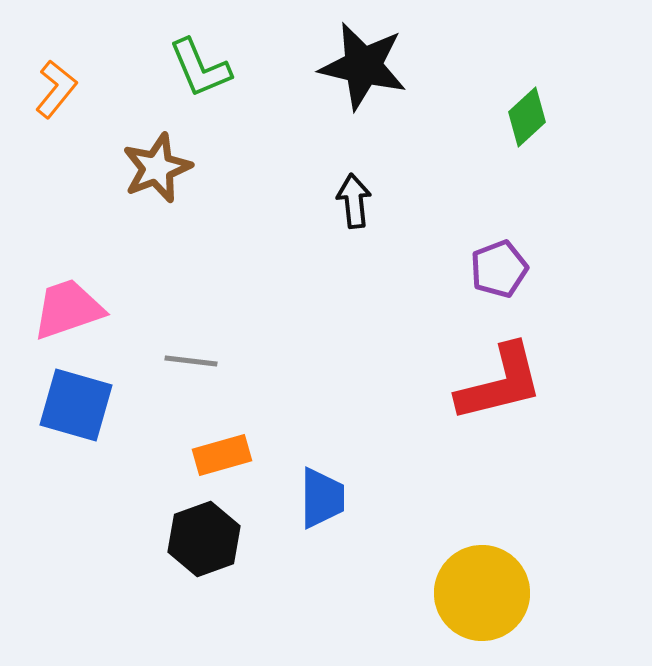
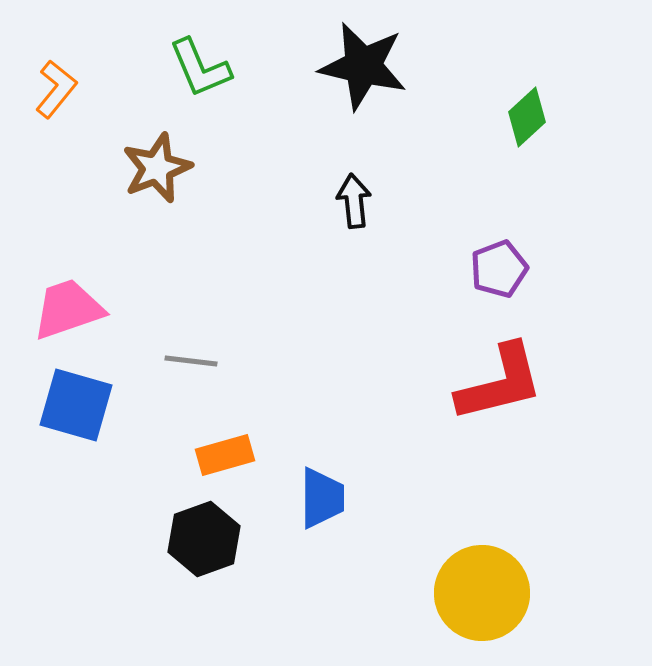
orange rectangle: moved 3 px right
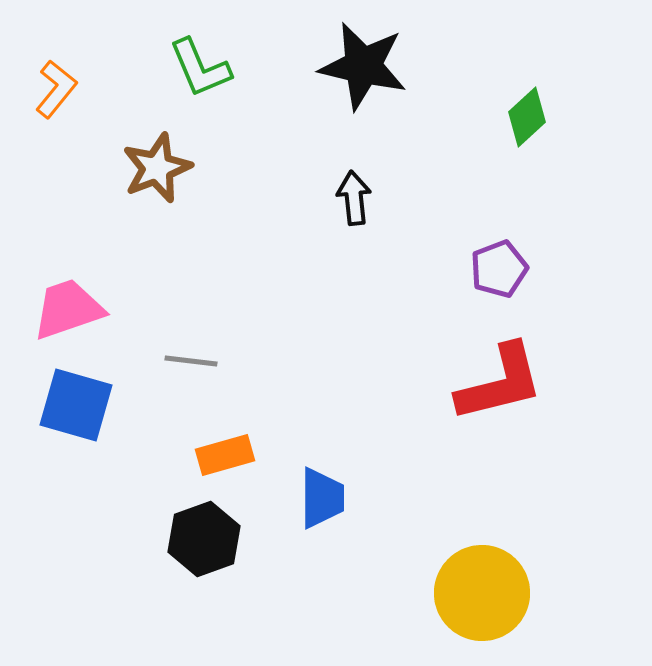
black arrow: moved 3 px up
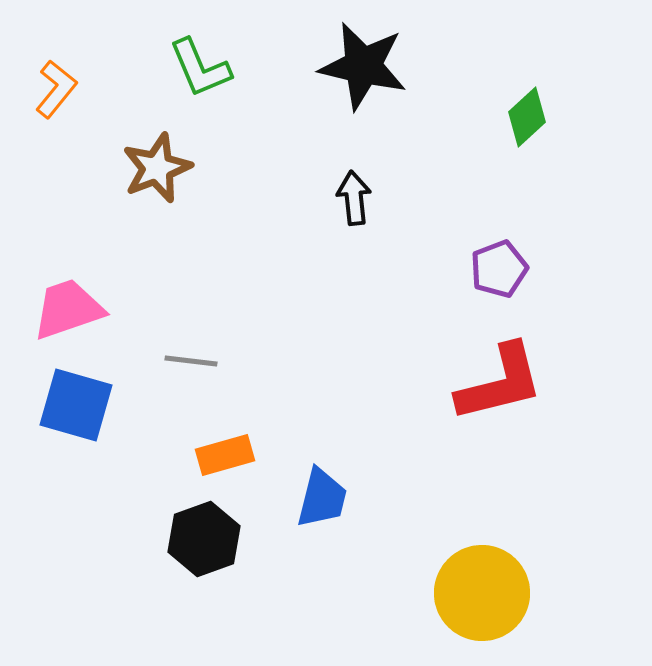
blue trapezoid: rotated 14 degrees clockwise
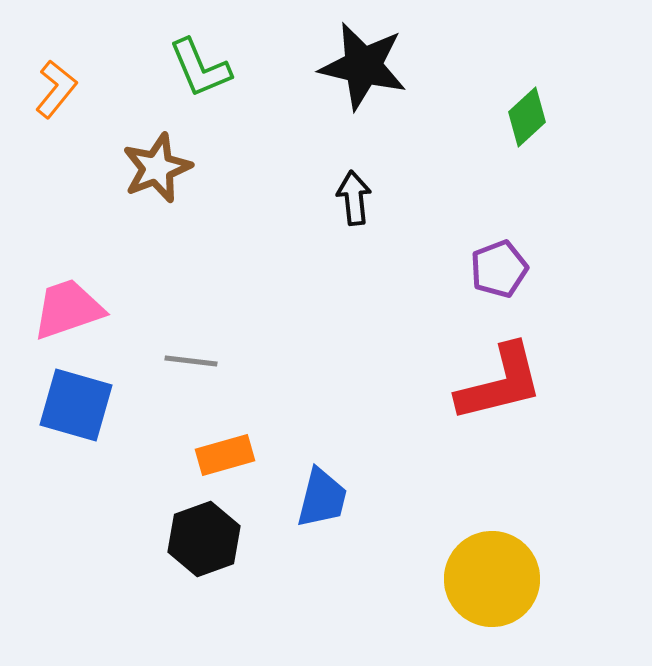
yellow circle: moved 10 px right, 14 px up
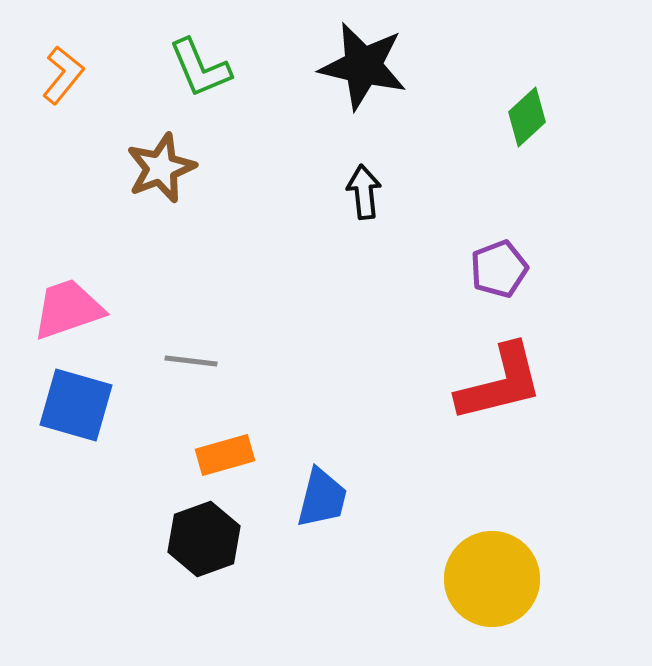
orange L-shape: moved 7 px right, 14 px up
brown star: moved 4 px right
black arrow: moved 10 px right, 6 px up
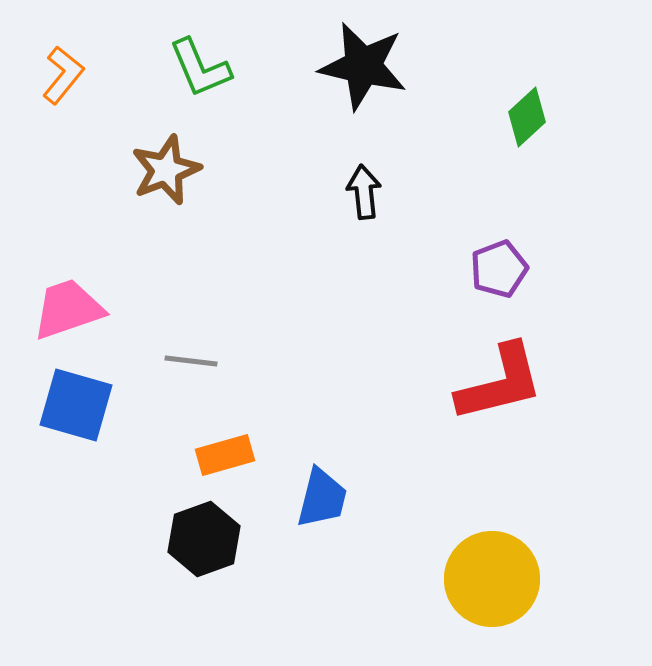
brown star: moved 5 px right, 2 px down
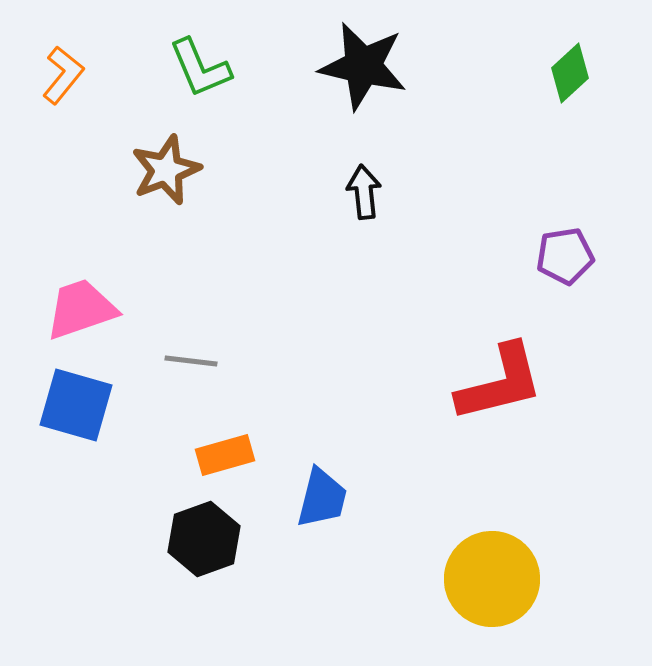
green diamond: moved 43 px right, 44 px up
purple pentagon: moved 66 px right, 13 px up; rotated 12 degrees clockwise
pink trapezoid: moved 13 px right
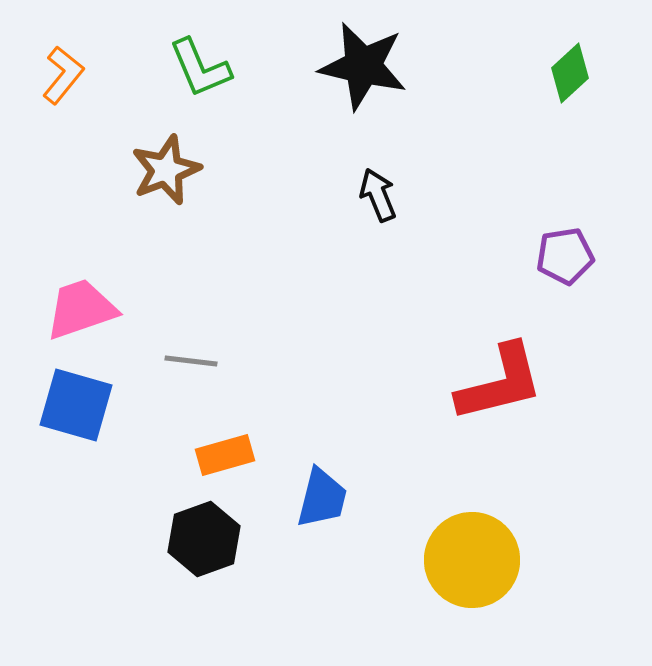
black arrow: moved 14 px right, 3 px down; rotated 16 degrees counterclockwise
yellow circle: moved 20 px left, 19 px up
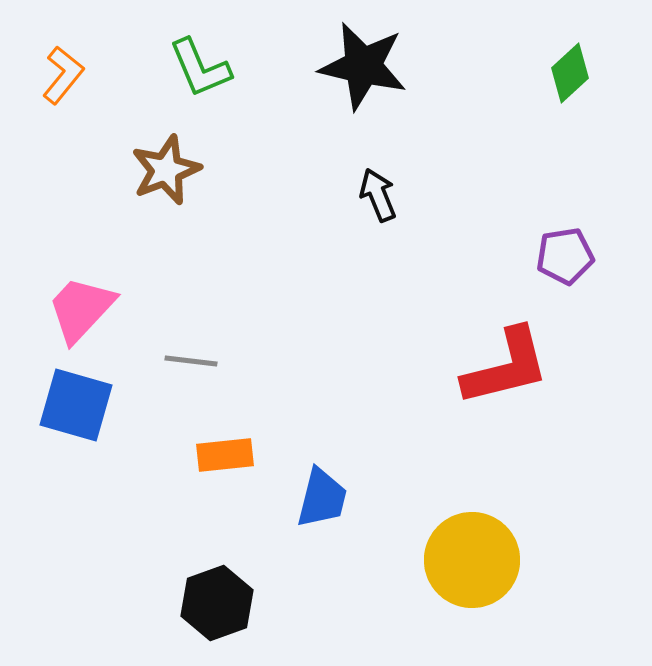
pink trapezoid: rotated 28 degrees counterclockwise
red L-shape: moved 6 px right, 16 px up
orange rectangle: rotated 10 degrees clockwise
black hexagon: moved 13 px right, 64 px down
